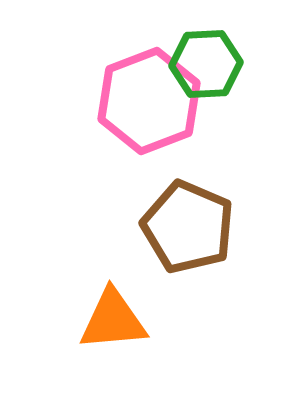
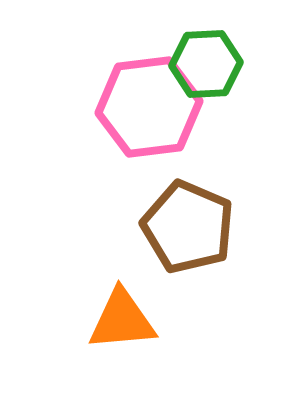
pink hexagon: moved 6 px down; rotated 14 degrees clockwise
orange triangle: moved 9 px right
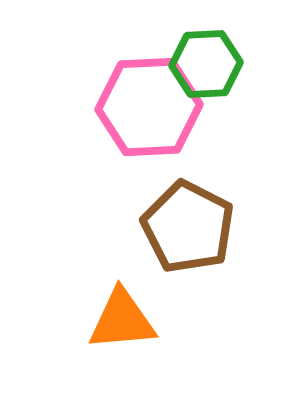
pink hexagon: rotated 4 degrees clockwise
brown pentagon: rotated 4 degrees clockwise
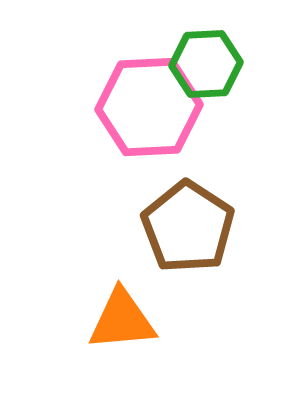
brown pentagon: rotated 6 degrees clockwise
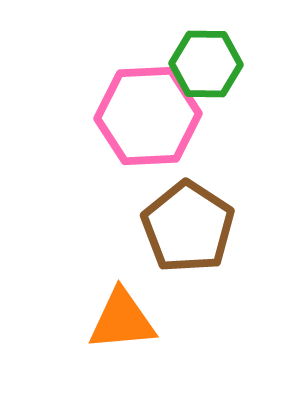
green hexagon: rotated 4 degrees clockwise
pink hexagon: moved 1 px left, 9 px down
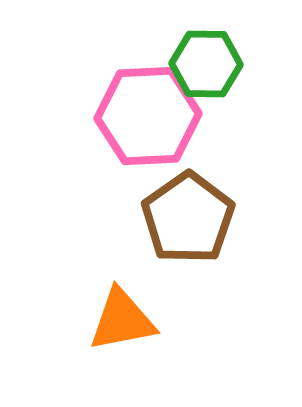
brown pentagon: moved 9 px up; rotated 4 degrees clockwise
orange triangle: rotated 6 degrees counterclockwise
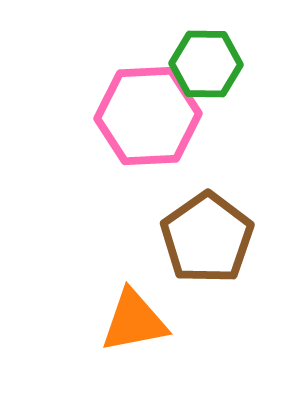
brown pentagon: moved 19 px right, 20 px down
orange triangle: moved 12 px right, 1 px down
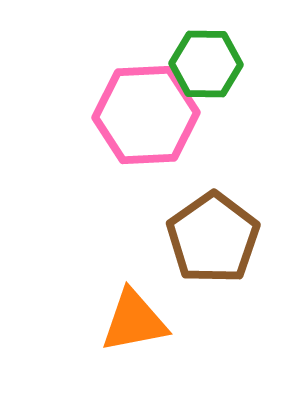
pink hexagon: moved 2 px left, 1 px up
brown pentagon: moved 6 px right
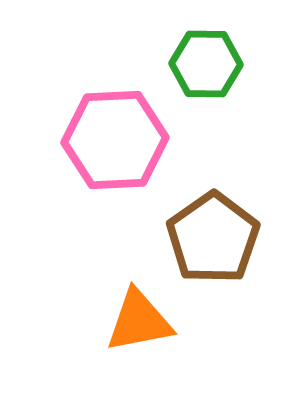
pink hexagon: moved 31 px left, 25 px down
orange triangle: moved 5 px right
